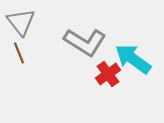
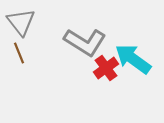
red cross: moved 2 px left, 6 px up
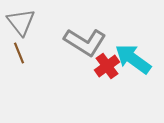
red cross: moved 1 px right, 2 px up
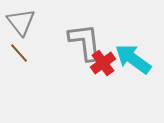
gray L-shape: rotated 129 degrees counterclockwise
brown line: rotated 20 degrees counterclockwise
red cross: moved 4 px left, 3 px up
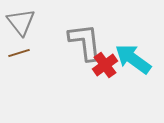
brown line: rotated 65 degrees counterclockwise
red cross: moved 2 px right, 2 px down
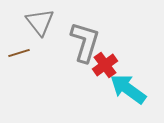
gray triangle: moved 19 px right
gray L-shape: rotated 24 degrees clockwise
cyan arrow: moved 5 px left, 30 px down
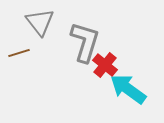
red cross: rotated 15 degrees counterclockwise
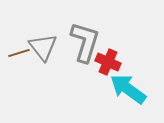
gray triangle: moved 3 px right, 25 px down
red cross: moved 3 px right, 3 px up; rotated 15 degrees counterclockwise
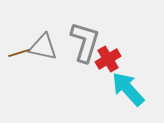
gray triangle: rotated 40 degrees counterclockwise
red cross: moved 3 px up; rotated 35 degrees clockwise
cyan arrow: rotated 12 degrees clockwise
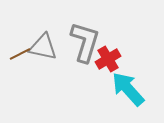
brown line: moved 1 px right, 1 px down; rotated 10 degrees counterclockwise
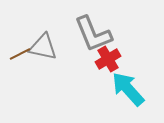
gray L-shape: moved 8 px right, 8 px up; rotated 141 degrees clockwise
